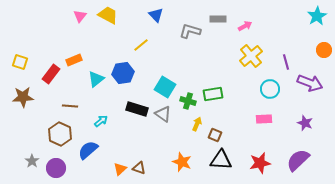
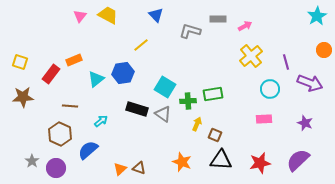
green cross: rotated 21 degrees counterclockwise
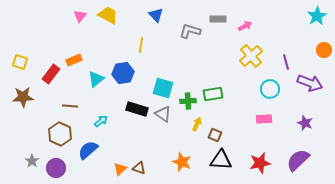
yellow line: rotated 42 degrees counterclockwise
cyan square: moved 2 px left, 1 px down; rotated 15 degrees counterclockwise
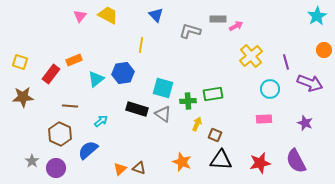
pink arrow: moved 9 px left
purple semicircle: moved 2 px left, 1 px down; rotated 75 degrees counterclockwise
